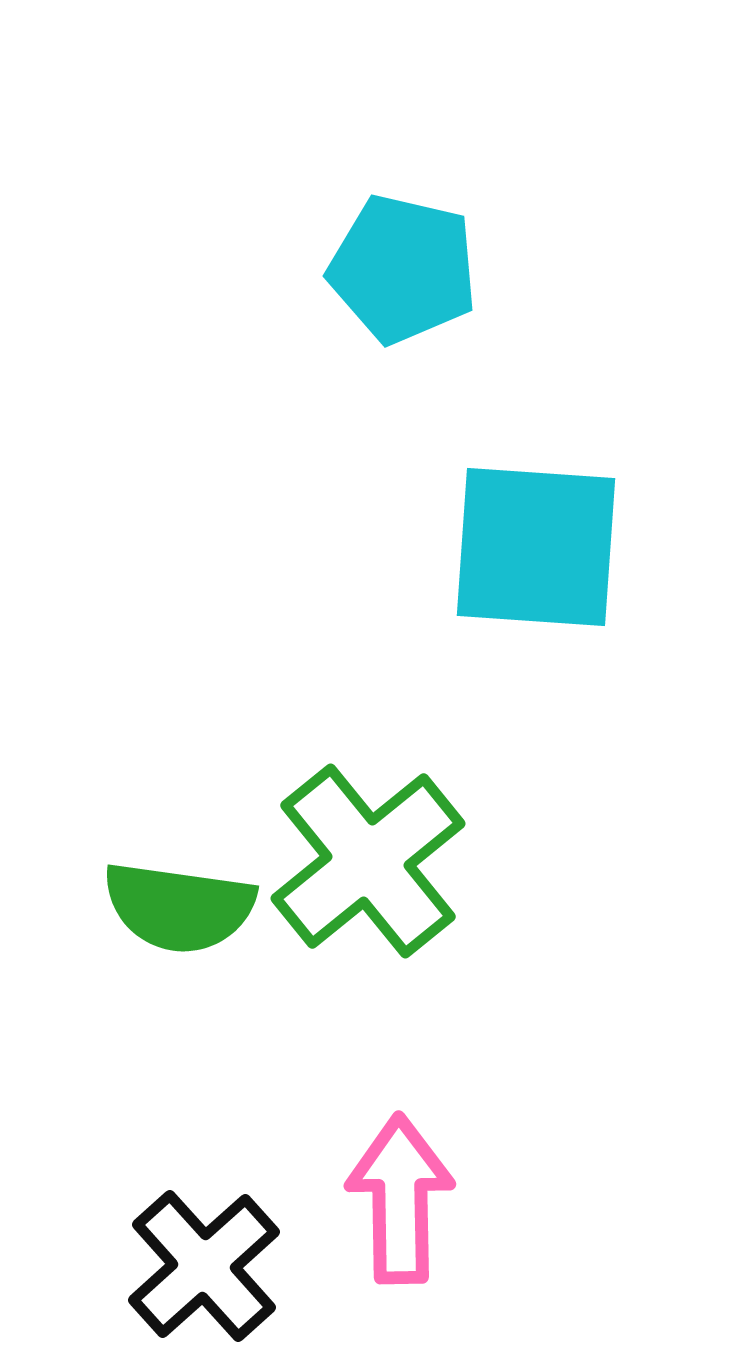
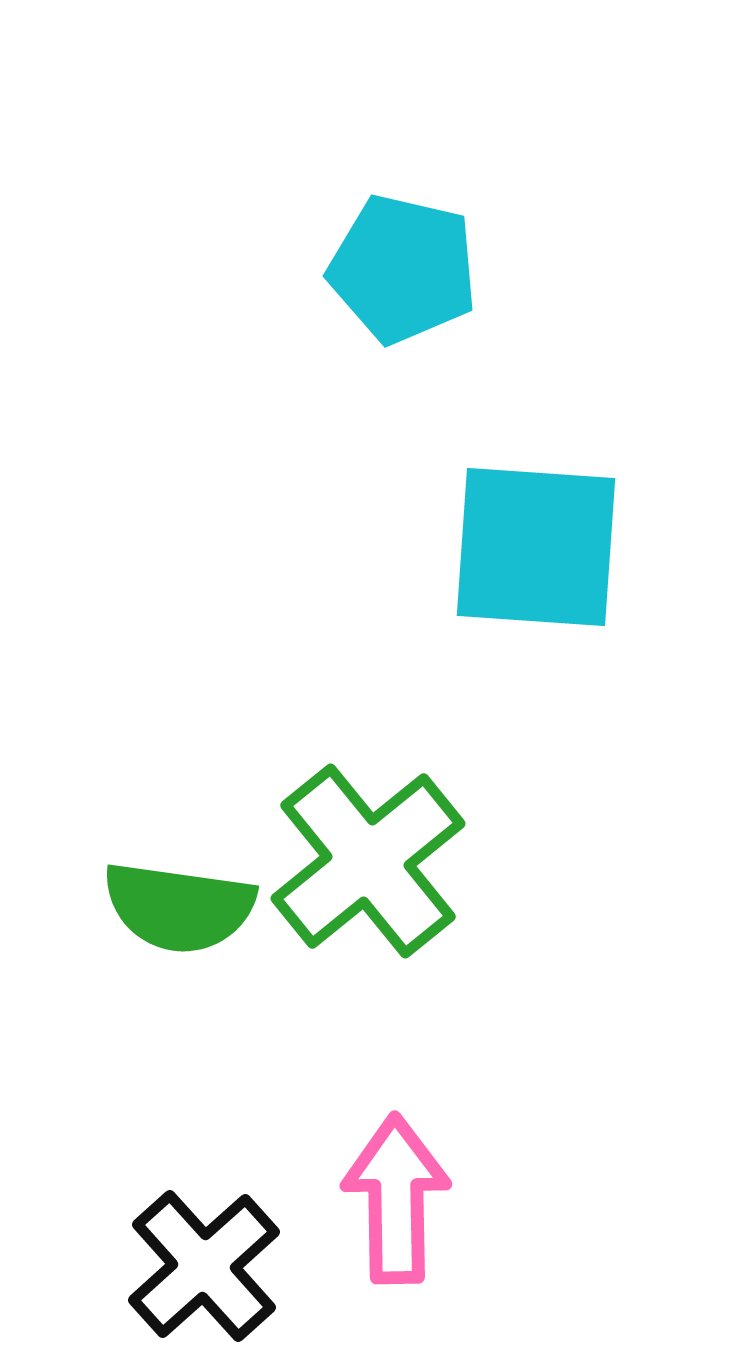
pink arrow: moved 4 px left
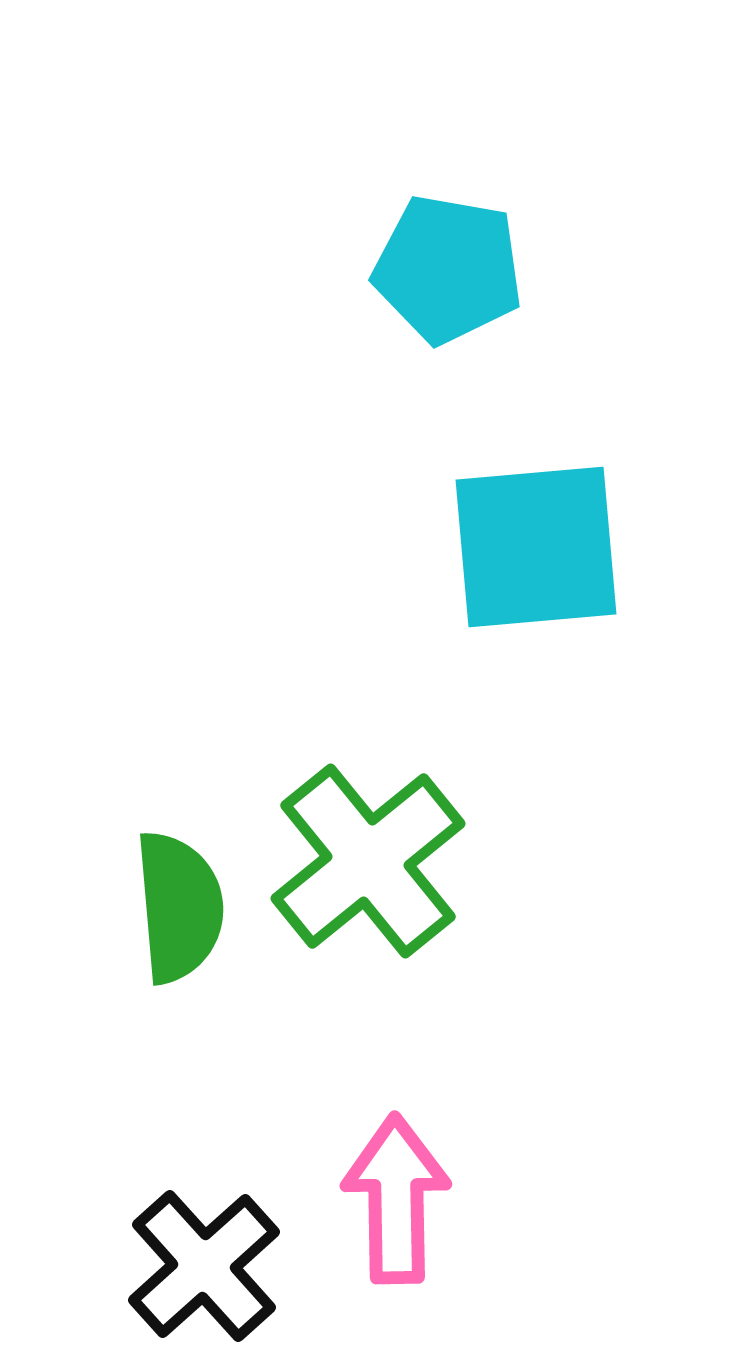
cyan pentagon: moved 45 px right; rotated 3 degrees counterclockwise
cyan square: rotated 9 degrees counterclockwise
green semicircle: rotated 103 degrees counterclockwise
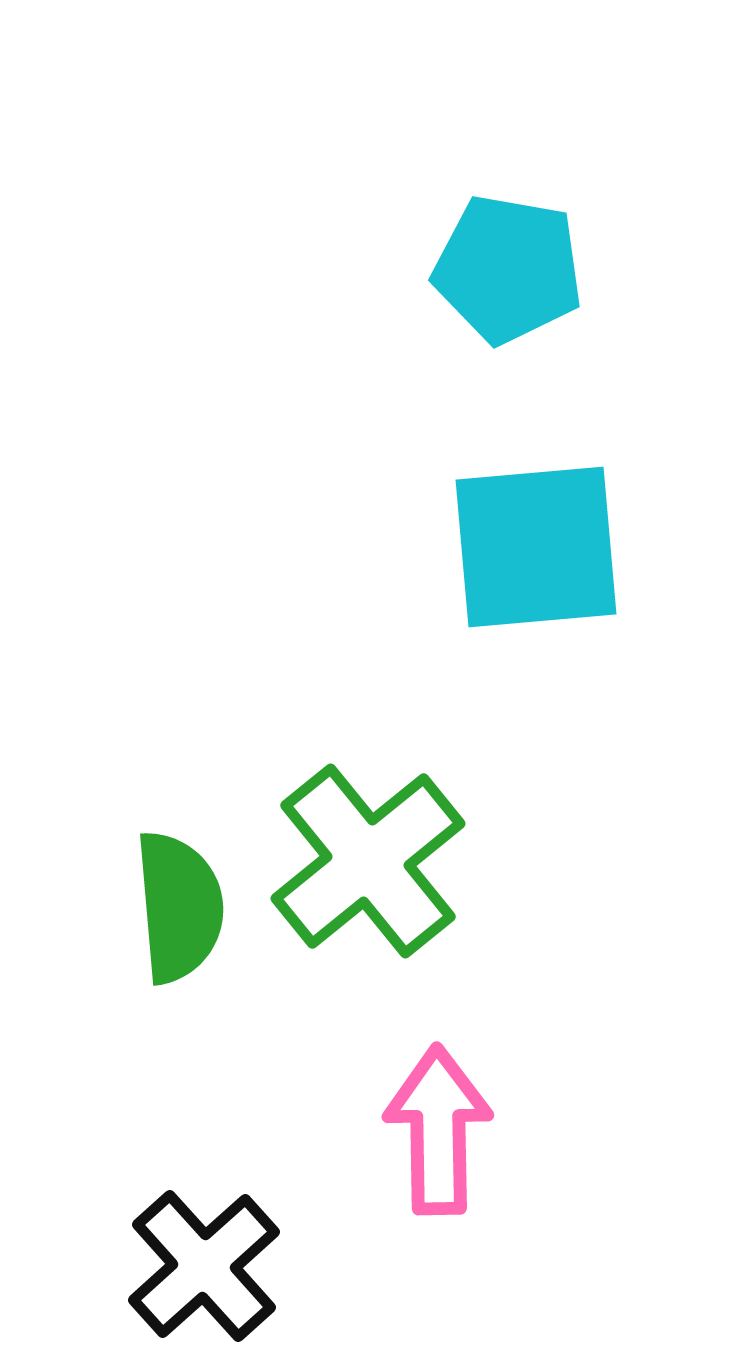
cyan pentagon: moved 60 px right
pink arrow: moved 42 px right, 69 px up
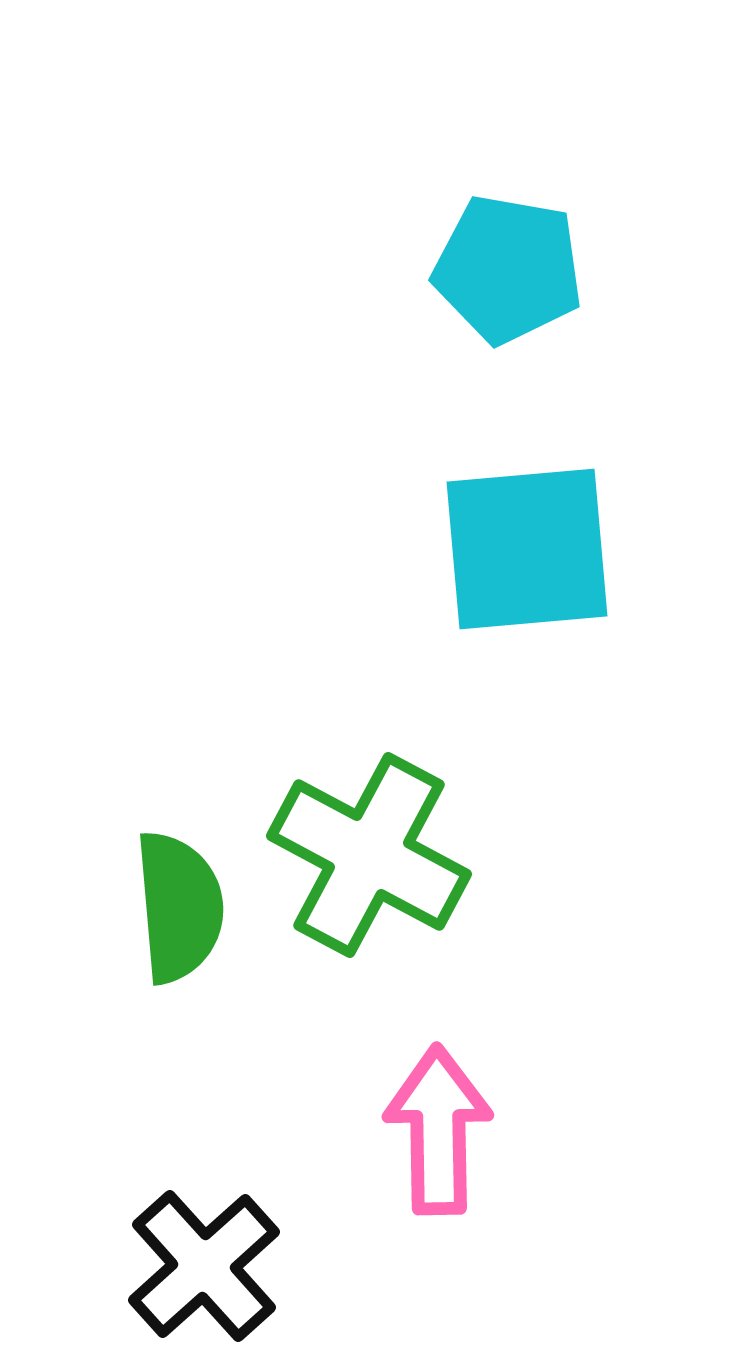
cyan square: moved 9 px left, 2 px down
green cross: moved 1 px right, 6 px up; rotated 23 degrees counterclockwise
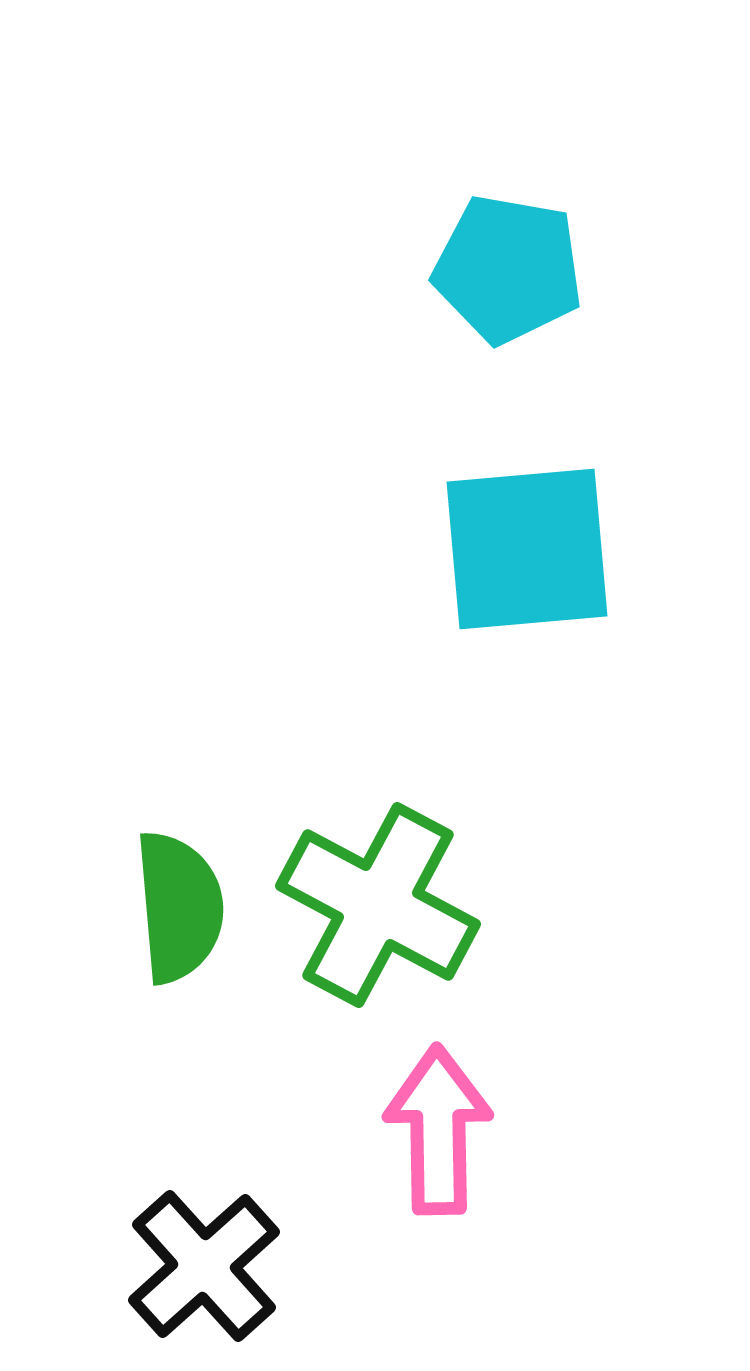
green cross: moved 9 px right, 50 px down
